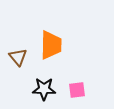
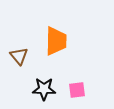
orange trapezoid: moved 5 px right, 4 px up
brown triangle: moved 1 px right, 1 px up
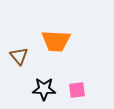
orange trapezoid: rotated 92 degrees clockwise
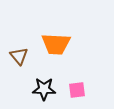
orange trapezoid: moved 3 px down
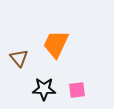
orange trapezoid: rotated 112 degrees clockwise
brown triangle: moved 2 px down
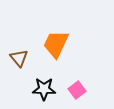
pink square: rotated 30 degrees counterclockwise
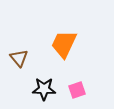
orange trapezoid: moved 8 px right
pink square: rotated 18 degrees clockwise
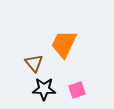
brown triangle: moved 15 px right, 5 px down
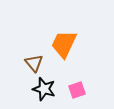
black star: rotated 15 degrees clockwise
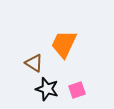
brown triangle: rotated 18 degrees counterclockwise
black star: moved 3 px right
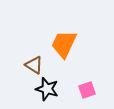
brown triangle: moved 2 px down
pink square: moved 10 px right
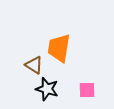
orange trapezoid: moved 5 px left, 4 px down; rotated 16 degrees counterclockwise
pink square: rotated 18 degrees clockwise
